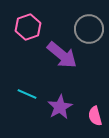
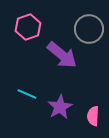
pink semicircle: moved 2 px left; rotated 18 degrees clockwise
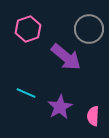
pink hexagon: moved 2 px down
purple arrow: moved 4 px right, 2 px down
cyan line: moved 1 px left, 1 px up
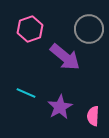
pink hexagon: moved 2 px right
purple arrow: moved 1 px left
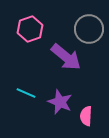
purple arrow: moved 1 px right
purple star: moved 5 px up; rotated 20 degrees counterclockwise
pink semicircle: moved 7 px left
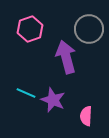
purple arrow: rotated 144 degrees counterclockwise
purple star: moved 7 px left, 2 px up
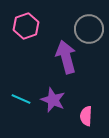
pink hexagon: moved 4 px left, 3 px up
cyan line: moved 5 px left, 6 px down
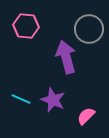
pink hexagon: rotated 25 degrees clockwise
pink semicircle: rotated 42 degrees clockwise
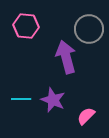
cyan line: rotated 24 degrees counterclockwise
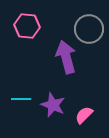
pink hexagon: moved 1 px right
purple star: moved 5 px down
pink semicircle: moved 2 px left, 1 px up
